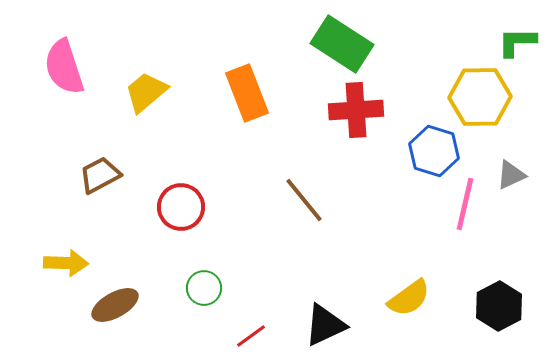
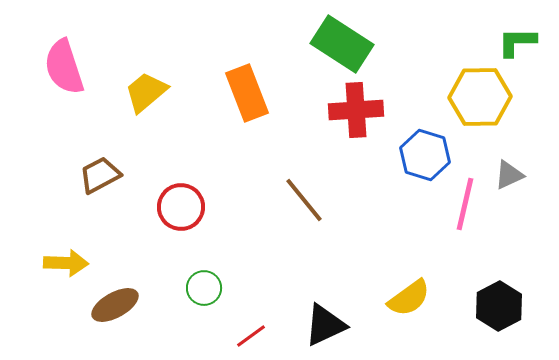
blue hexagon: moved 9 px left, 4 px down
gray triangle: moved 2 px left
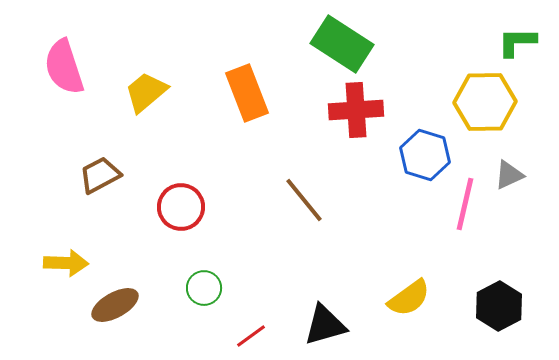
yellow hexagon: moved 5 px right, 5 px down
black triangle: rotated 9 degrees clockwise
